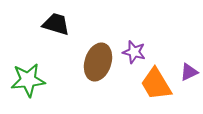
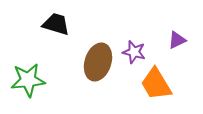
purple triangle: moved 12 px left, 32 px up
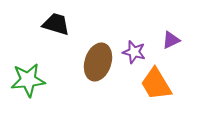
purple triangle: moved 6 px left
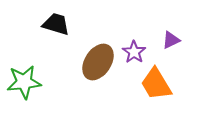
purple star: rotated 20 degrees clockwise
brown ellipse: rotated 15 degrees clockwise
green star: moved 4 px left, 2 px down
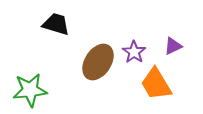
purple triangle: moved 2 px right, 6 px down
green star: moved 6 px right, 8 px down
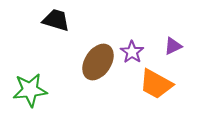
black trapezoid: moved 4 px up
purple star: moved 2 px left
orange trapezoid: rotated 30 degrees counterclockwise
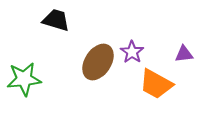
purple triangle: moved 11 px right, 8 px down; rotated 18 degrees clockwise
green star: moved 6 px left, 11 px up
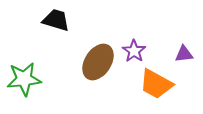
purple star: moved 2 px right, 1 px up
